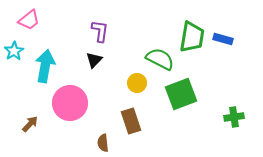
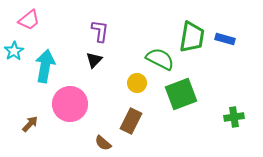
blue rectangle: moved 2 px right
pink circle: moved 1 px down
brown rectangle: rotated 45 degrees clockwise
brown semicircle: rotated 42 degrees counterclockwise
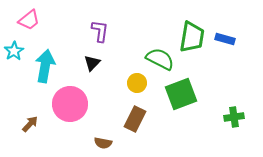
black triangle: moved 2 px left, 3 px down
brown rectangle: moved 4 px right, 2 px up
brown semicircle: rotated 30 degrees counterclockwise
